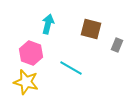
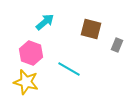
cyan arrow: moved 3 px left, 2 px up; rotated 36 degrees clockwise
cyan line: moved 2 px left, 1 px down
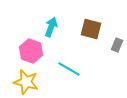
cyan arrow: moved 6 px right, 5 px down; rotated 30 degrees counterclockwise
pink hexagon: moved 2 px up
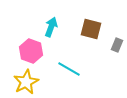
yellow star: rotated 30 degrees clockwise
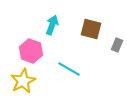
cyan arrow: moved 1 px right, 2 px up
yellow star: moved 3 px left, 1 px up
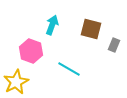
gray rectangle: moved 3 px left
yellow star: moved 7 px left, 1 px down
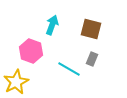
gray rectangle: moved 22 px left, 14 px down
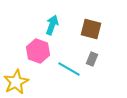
pink hexagon: moved 7 px right
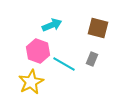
cyan arrow: rotated 48 degrees clockwise
brown square: moved 7 px right, 1 px up
cyan line: moved 5 px left, 5 px up
yellow star: moved 15 px right
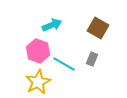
brown square: rotated 15 degrees clockwise
yellow star: moved 7 px right
